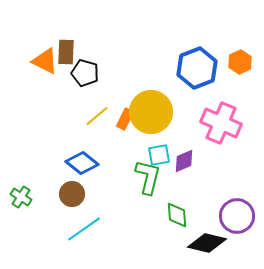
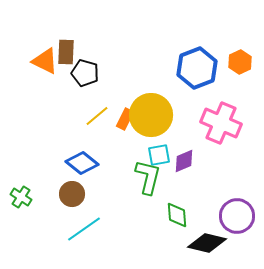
yellow circle: moved 3 px down
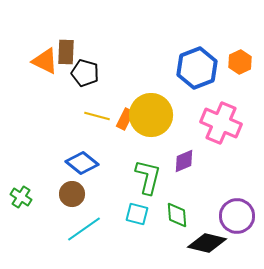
yellow line: rotated 55 degrees clockwise
cyan square: moved 22 px left, 59 px down; rotated 25 degrees clockwise
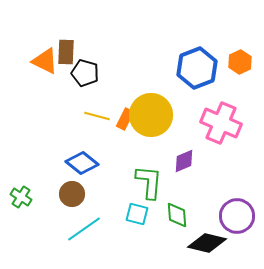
green L-shape: moved 1 px right, 5 px down; rotated 9 degrees counterclockwise
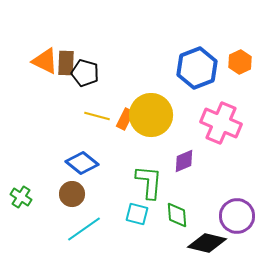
brown rectangle: moved 11 px down
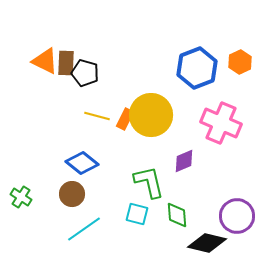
green L-shape: rotated 18 degrees counterclockwise
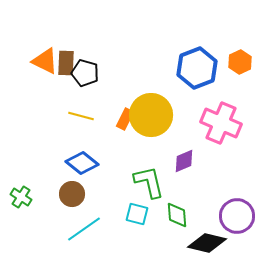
yellow line: moved 16 px left
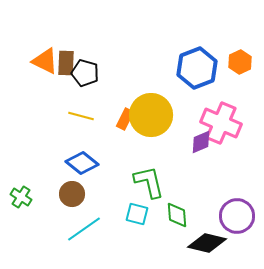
purple diamond: moved 17 px right, 19 px up
